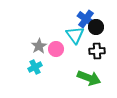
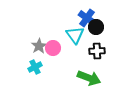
blue cross: moved 1 px right, 1 px up
pink circle: moved 3 px left, 1 px up
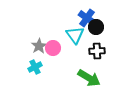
green arrow: rotated 10 degrees clockwise
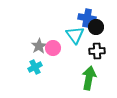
blue cross: rotated 24 degrees counterclockwise
green arrow: rotated 110 degrees counterclockwise
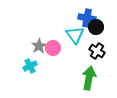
black cross: rotated 35 degrees clockwise
cyan cross: moved 5 px left, 1 px up
